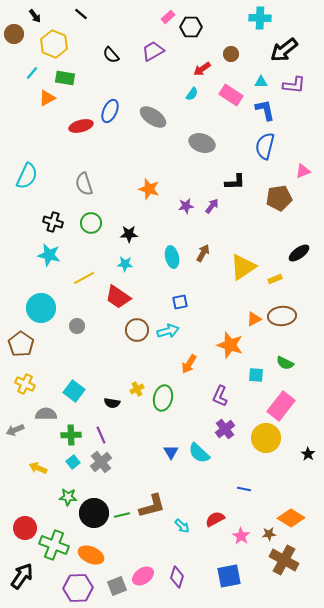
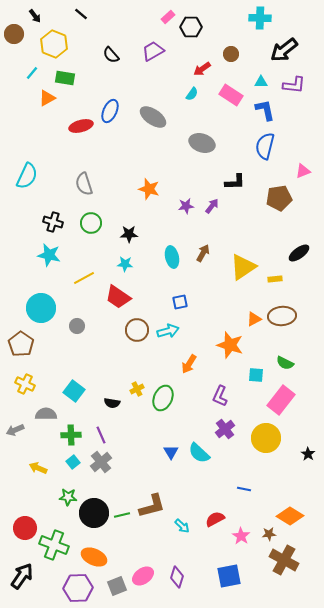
yellow rectangle at (275, 279): rotated 16 degrees clockwise
green ellipse at (163, 398): rotated 10 degrees clockwise
pink rectangle at (281, 406): moved 6 px up
orange diamond at (291, 518): moved 1 px left, 2 px up
orange ellipse at (91, 555): moved 3 px right, 2 px down
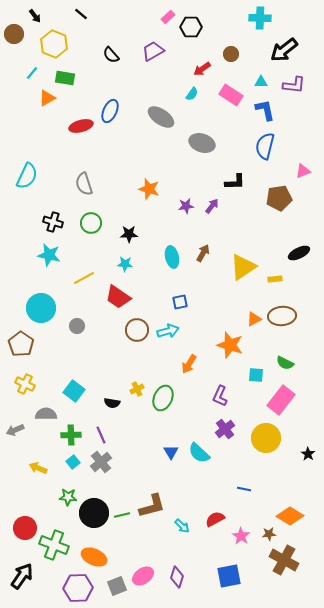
gray ellipse at (153, 117): moved 8 px right
black ellipse at (299, 253): rotated 10 degrees clockwise
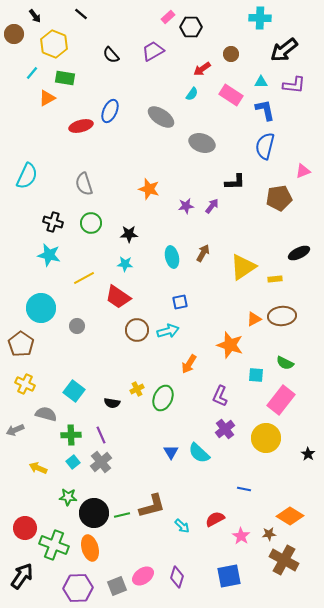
gray semicircle at (46, 414): rotated 15 degrees clockwise
orange ellipse at (94, 557): moved 4 px left, 9 px up; rotated 50 degrees clockwise
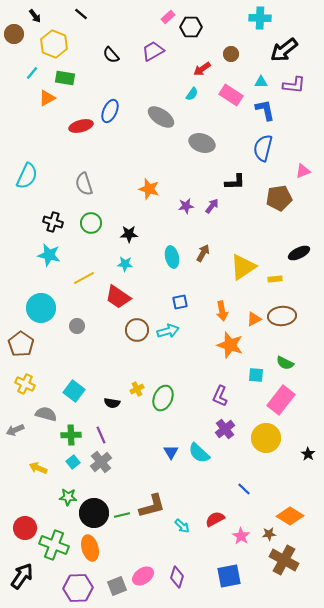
blue semicircle at (265, 146): moved 2 px left, 2 px down
orange arrow at (189, 364): moved 33 px right, 53 px up; rotated 42 degrees counterclockwise
blue line at (244, 489): rotated 32 degrees clockwise
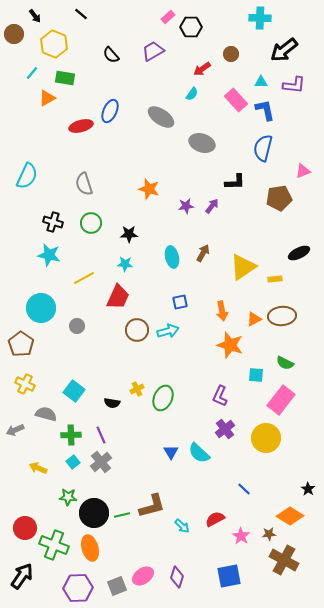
pink rectangle at (231, 95): moved 5 px right, 5 px down; rotated 15 degrees clockwise
red trapezoid at (118, 297): rotated 100 degrees counterclockwise
black star at (308, 454): moved 35 px down
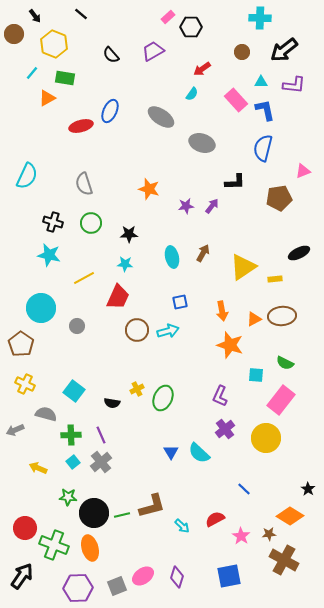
brown circle at (231, 54): moved 11 px right, 2 px up
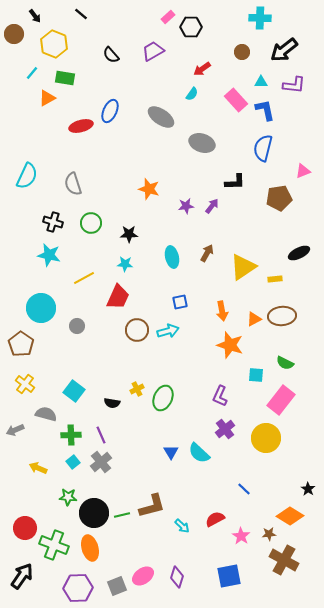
gray semicircle at (84, 184): moved 11 px left
brown arrow at (203, 253): moved 4 px right
yellow cross at (25, 384): rotated 12 degrees clockwise
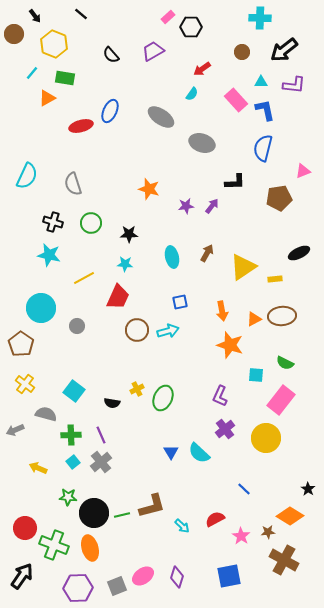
brown star at (269, 534): moved 1 px left, 2 px up
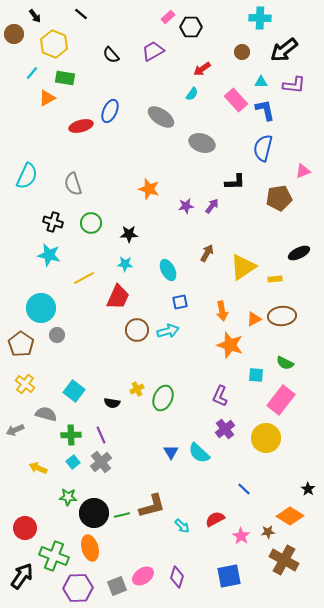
cyan ellipse at (172, 257): moved 4 px left, 13 px down; rotated 15 degrees counterclockwise
gray circle at (77, 326): moved 20 px left, 9 px down
green cross at (54, 545): moved 11 px down
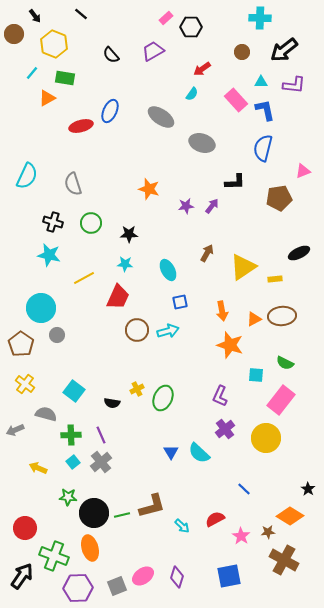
pink rectangle at (168, 17): moved 2 px left, 1 px down
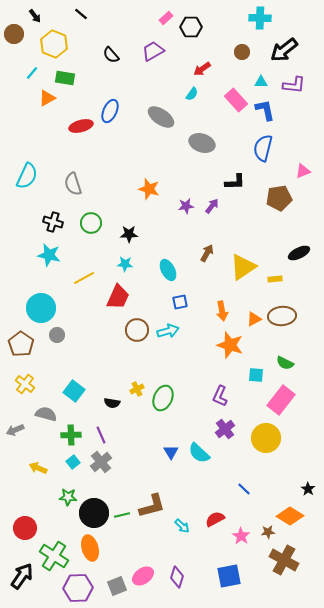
green cross at (54, 556): rotated 12 degrees clockwise
